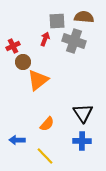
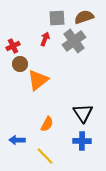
brown semicircle: rotated 24 degrees counterclockwise
gray square: moved 3 px up
gray cross: rotated 35 degrees clockwise
brown circle: moved 3 px left, 2 px down
orange semicircle: rotated 14 degrees counterclockwise
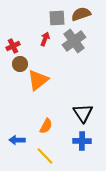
brown semicircle: moved 3 px left, 3 px up
orange semicircle: moved 1 px left, 2 px down
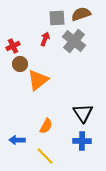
gray cross: rotated 15 degrees counterclockwise
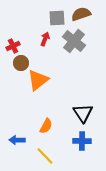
brown circle: moved 1 px right, 1 px up
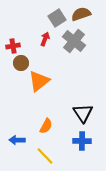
gray square: rotated 30 degrees counterclockwise
red cross: rotated 16 degrees clockwise
orange triangle: moved 1 px right, 1 px down
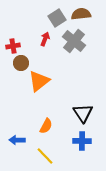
brown semicircle: rotated 12 degrees clockwise
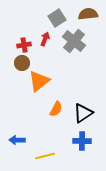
brown semicircle: moved 7 px right
red cross: moved 11 px right, 1 px up
brown circle: moved 1 px right
black triangle: rotated 30 degrees clockwise
orange semicircle: moved 10 px right, 17 px up
yellow line: rotated 60 degrees counterclockwise
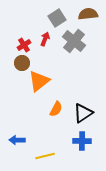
red cross: rotated 24 degrees counterclockwise
